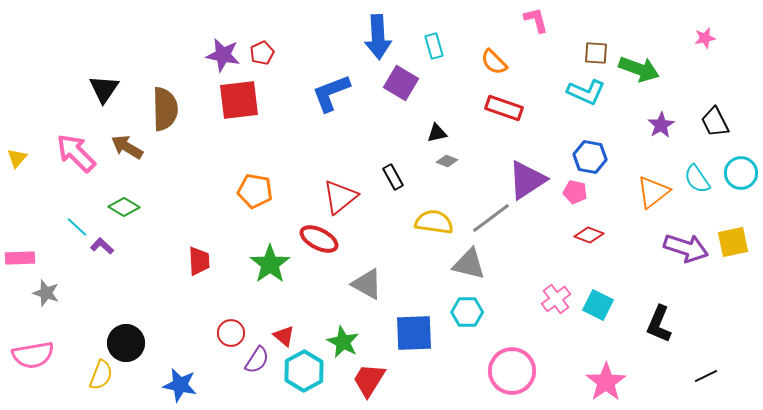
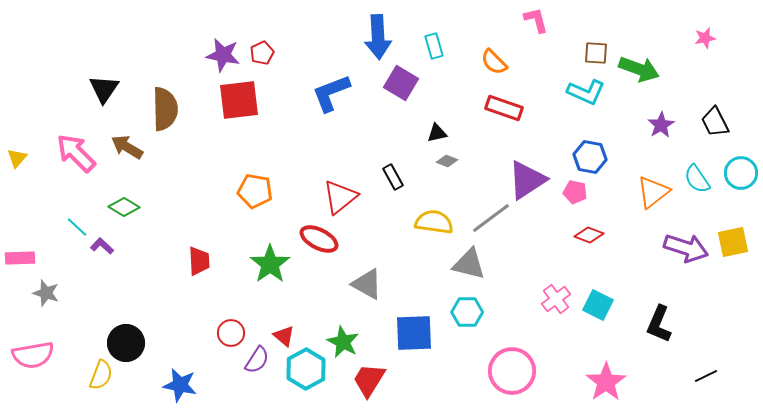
cyan hexagon at (304, 371): moved 2 px right, 2 px up
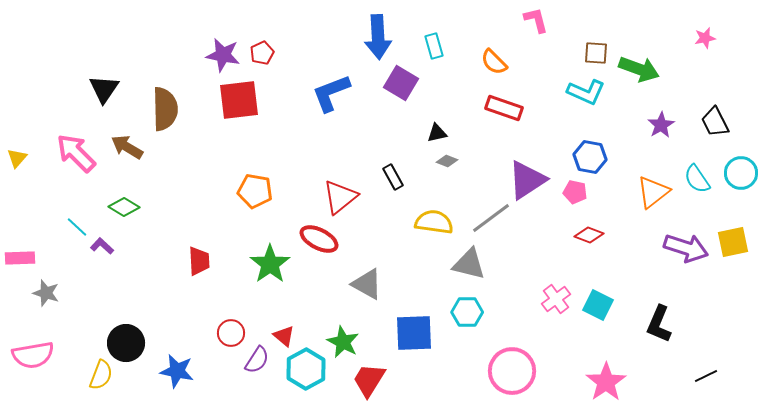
blue star at (180, 385): moved 3 px left, 14 px up
